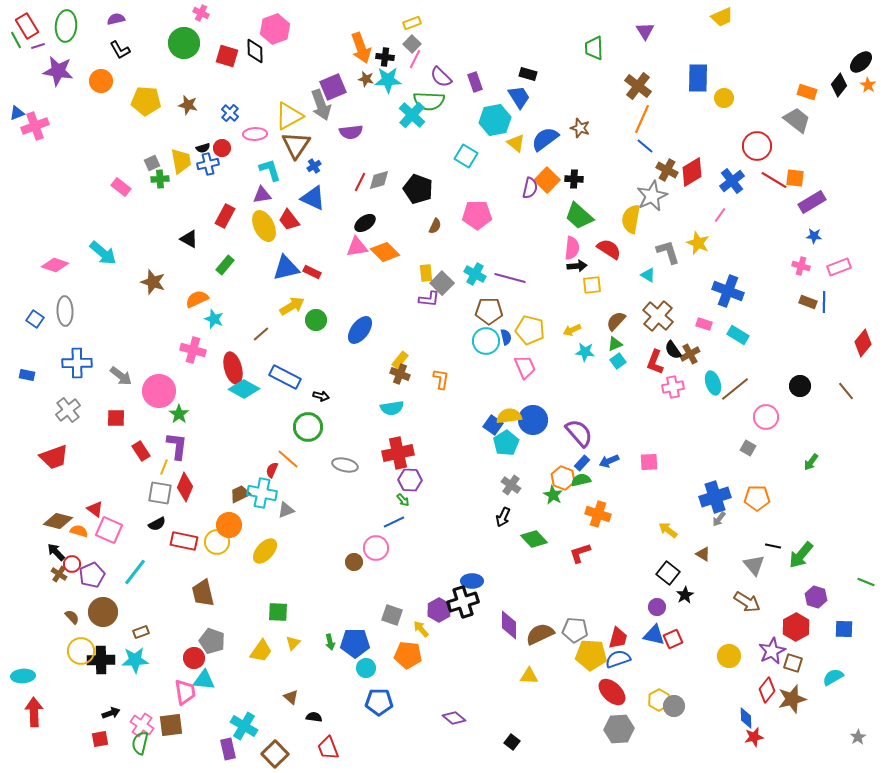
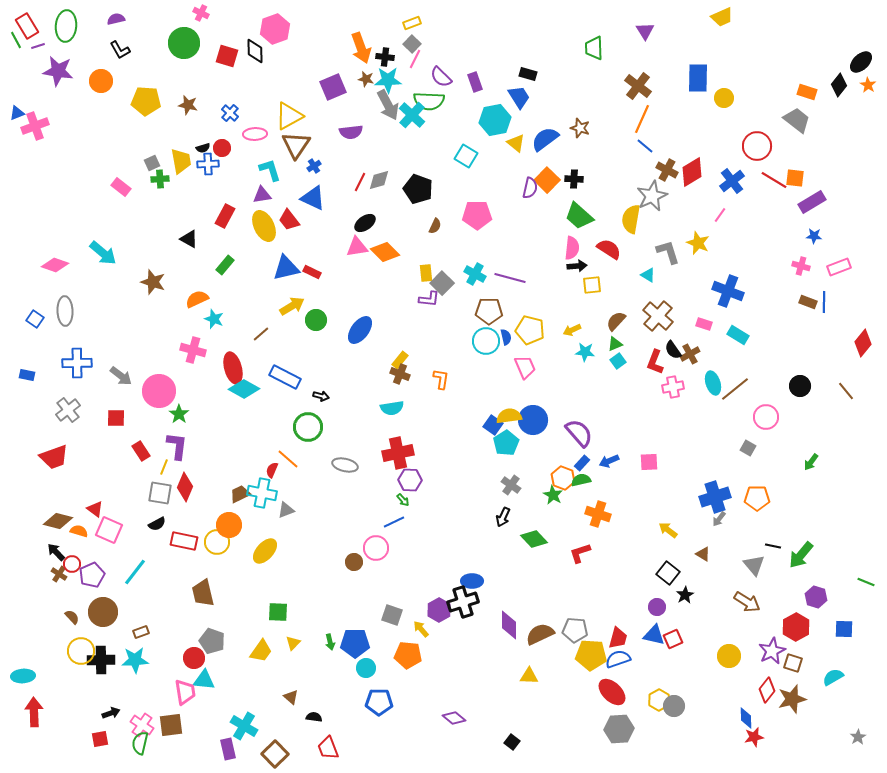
gray arrow at (321, 105): moved 67 px right; rotated 8 degrees counterclockwise
blue cross at (208, 164): rotated 10 degrees clockwise
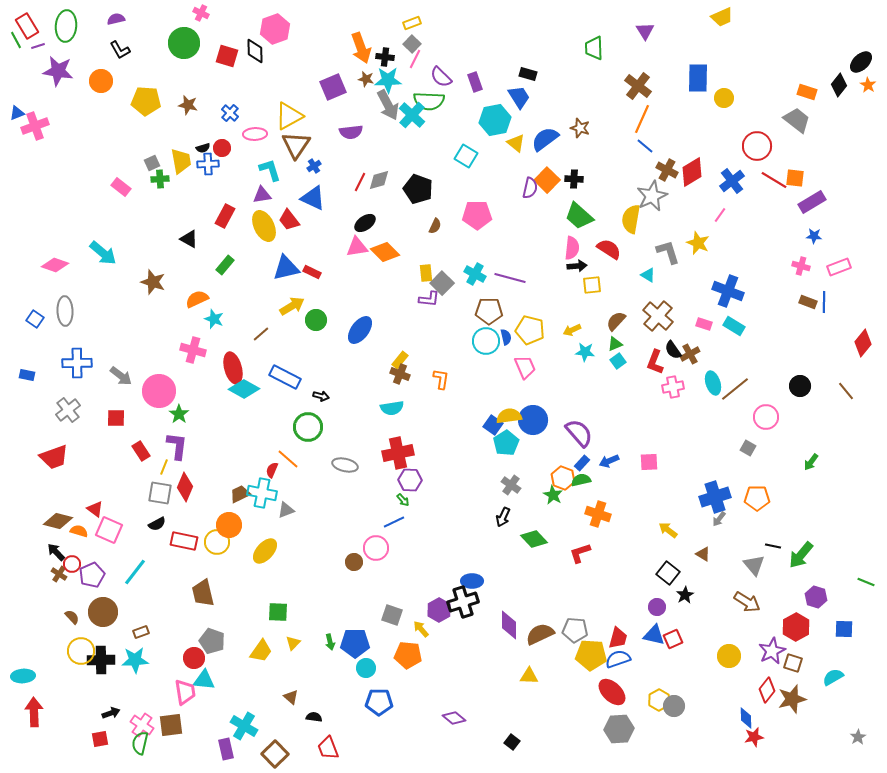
cyan rectangle at (738, 335): moved 4 px left, 9 px up
purple rectangle at (228, 749): moved 2 px left
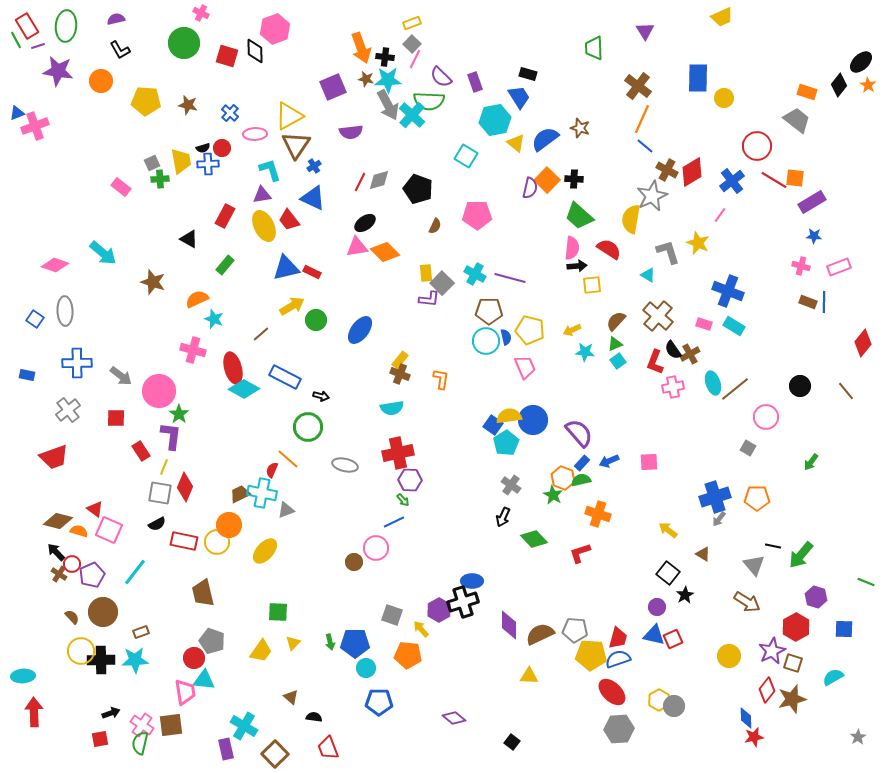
purple L-shape at (177, 446): moved 6 px left, 10 px up
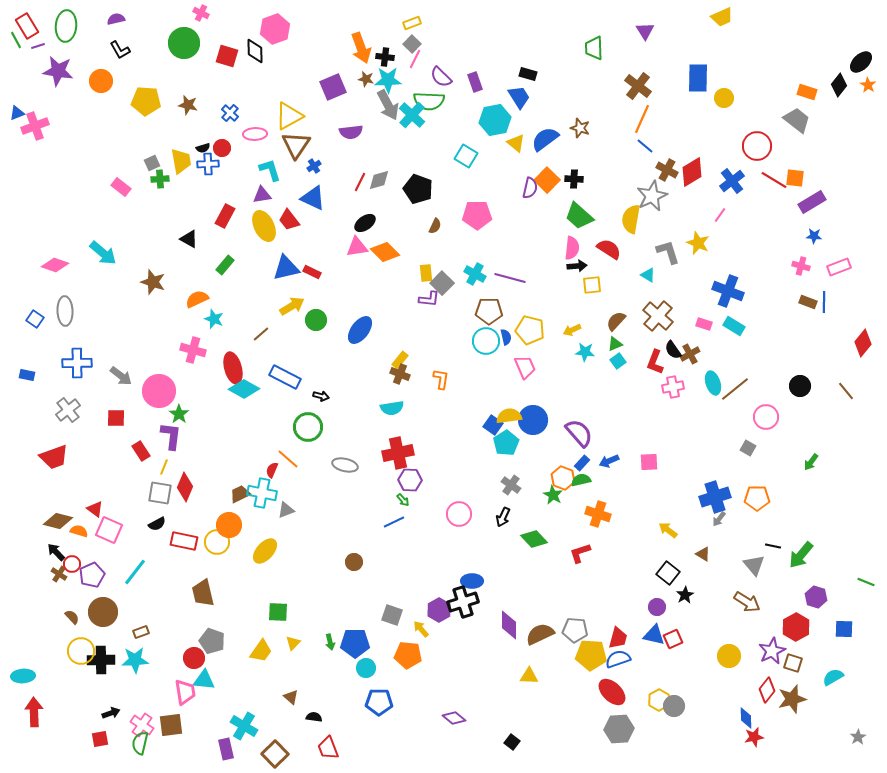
pink circle at (376, 548): moved 83 px right, 34 px up
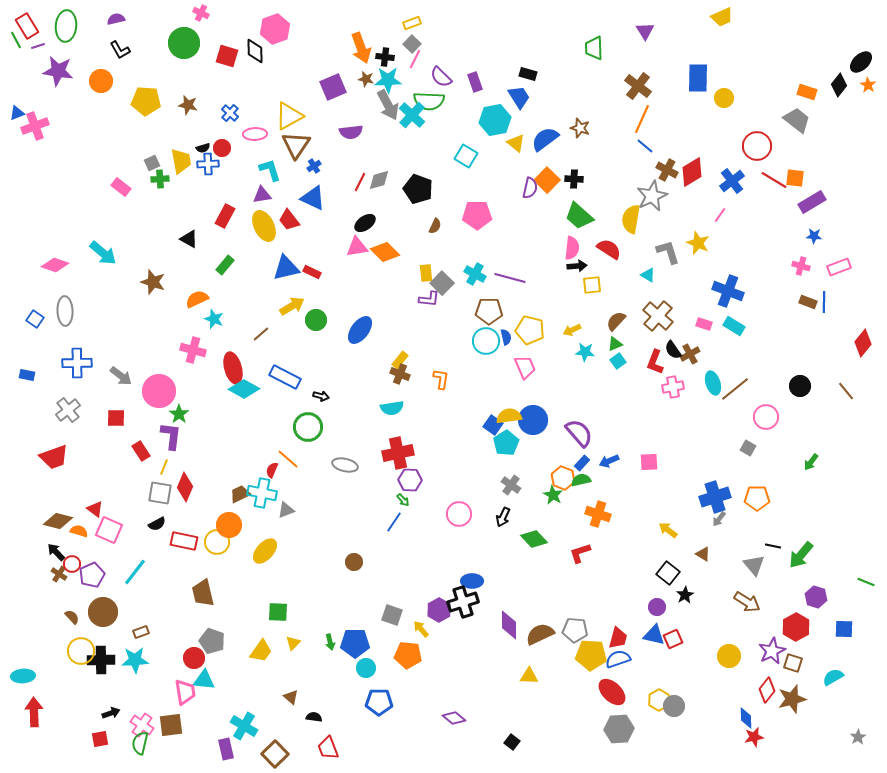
blue line at (394, 522): rotated 30 degrees counterclockwise
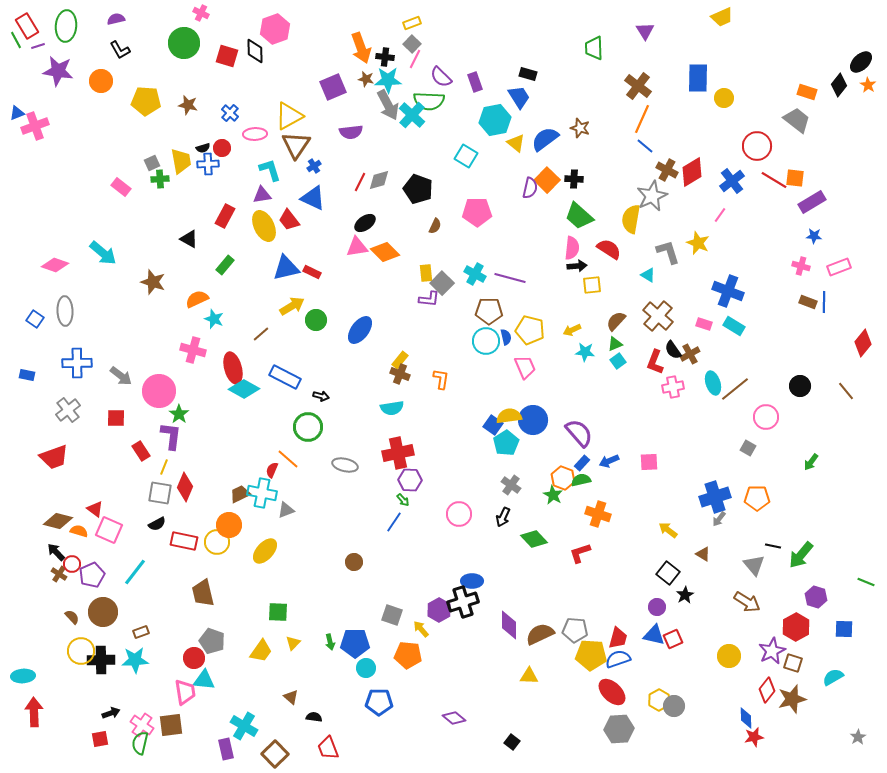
pink pentagon at (477, 215): moved 3 px up
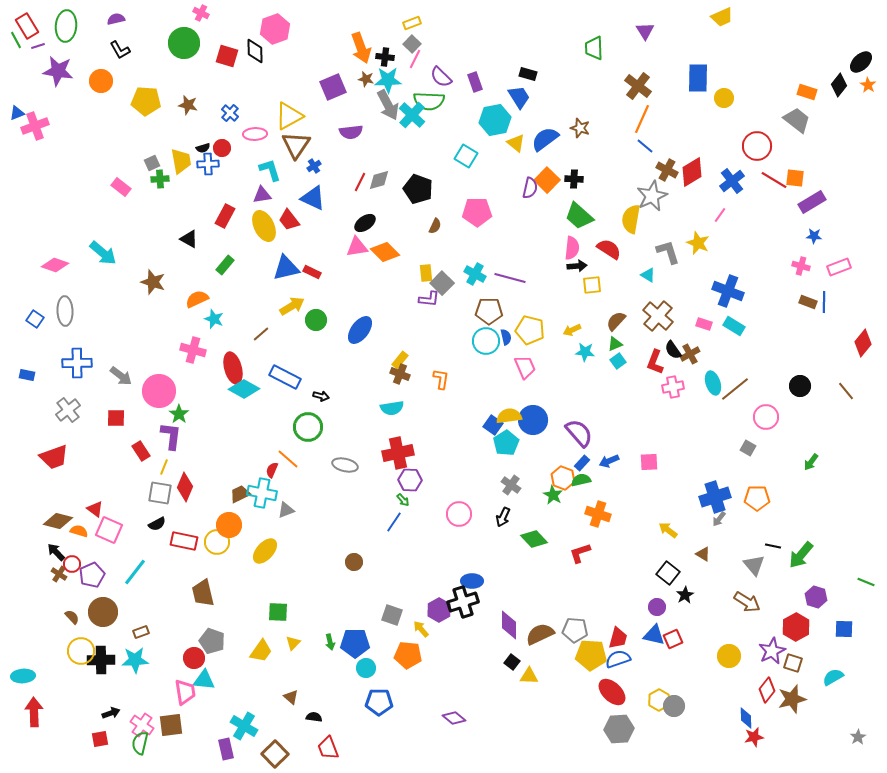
black square at (512, 742): moved 80 px up
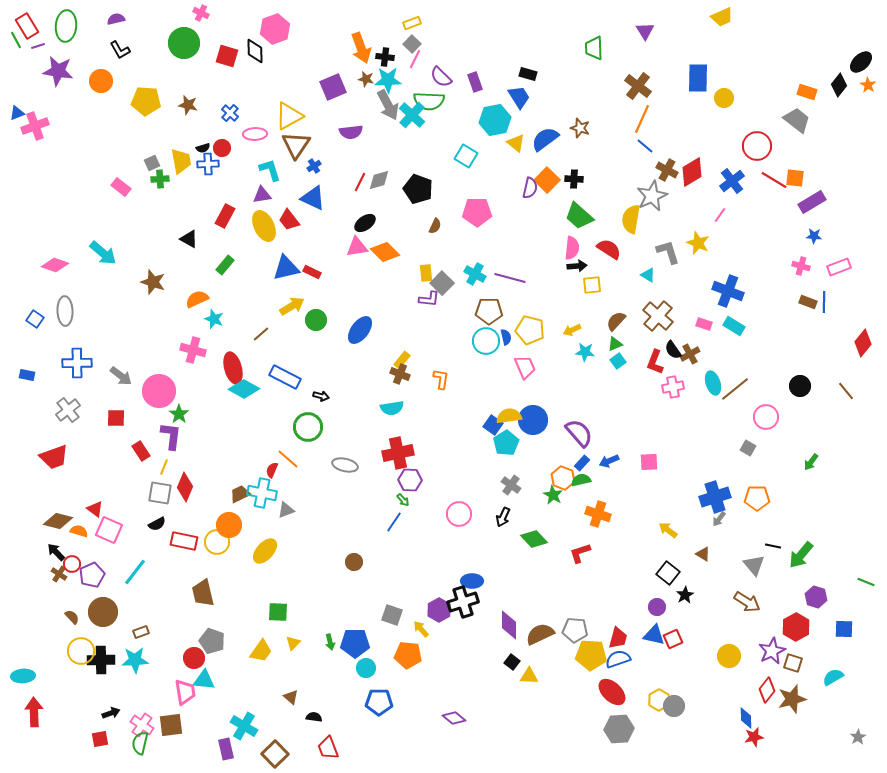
yellow rectangle at (400, 360): moved 2 px right
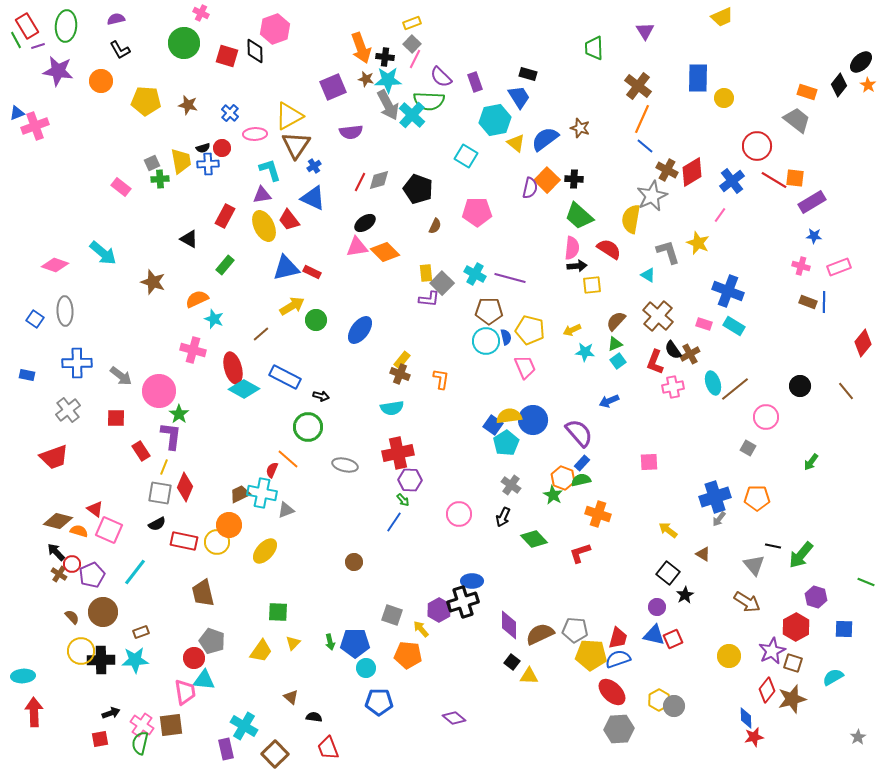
blue arrow at (609, 461): moved 60 px up
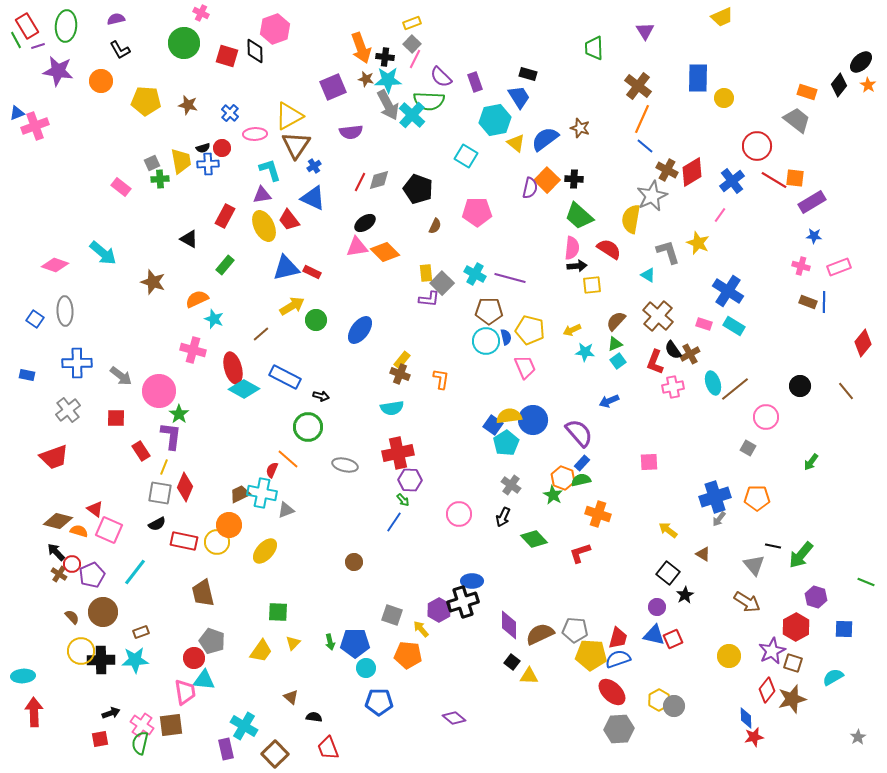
blue cross at (728, 291): rotated 12 degrees clockwise
